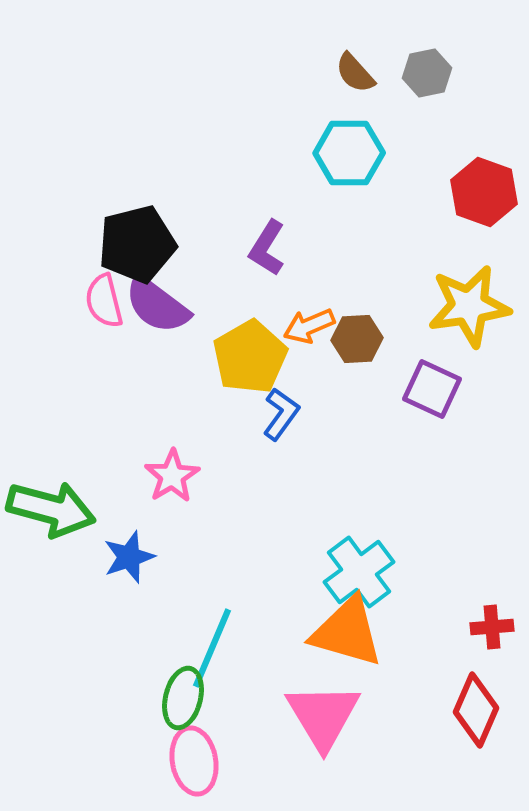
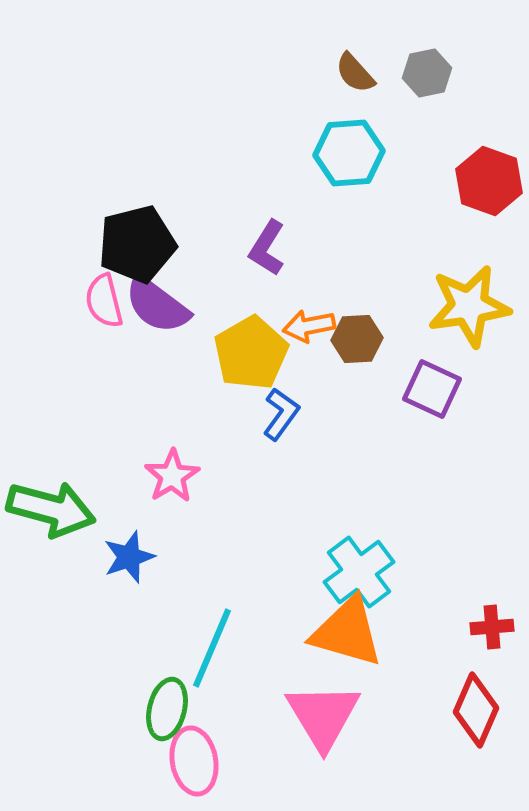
cyan hexagon: rotated 4 degrees counterclockwise
red hexagon: moved 5 px right, 11 px up
orange arrow: rotated 12 degrees clockwise
yellow pentagon: moved 1 px right, 4 px up
green ellipse: moved 16 px left, 11 px down
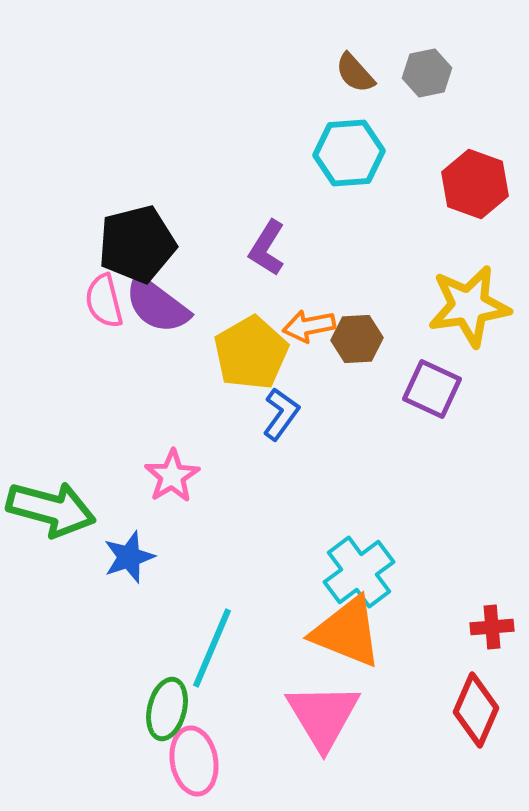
red hexagon: moved 14 px left, 3 px down
orange triangle: rotated 6 degrees clockwise
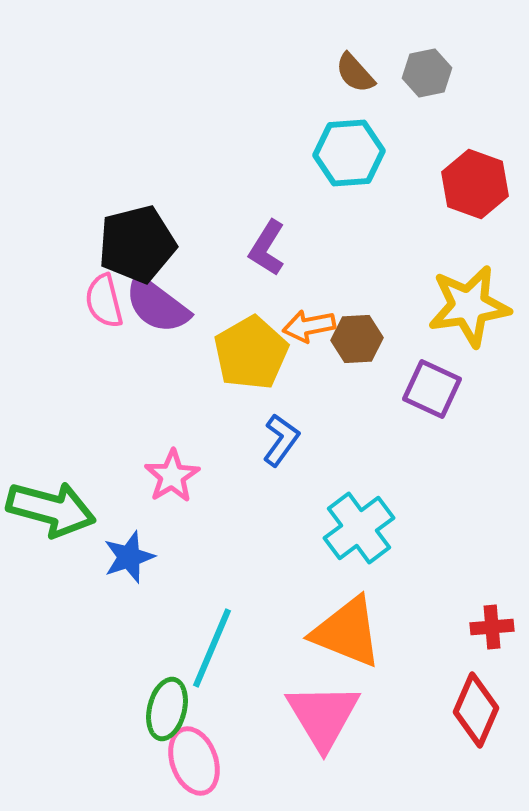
blue L-shape: moved 26 px down
cyan cross: moved 44 px up
pink ellipse: rotated 10 degrees counterclockwise
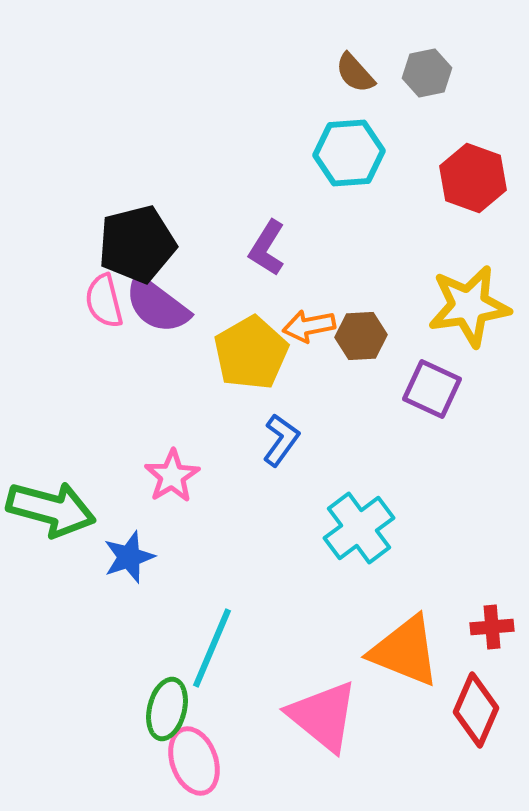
red hexagon: moved 2 px left, 6 px up
brown hexagon: moved 4 px right, 3 px up
orange triangle: moved 58 px right, 19 px down
pink triangle: rotated 20 degrees counterclockwise
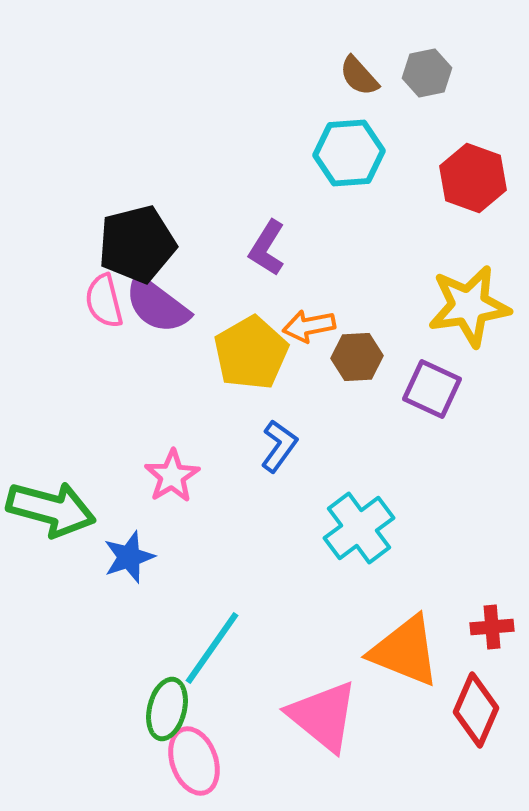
brown semicircle: moved 4 px right, 3 px down
brown hexagon: moved 4 px left, 21 px down
blue L-shape: moved 2 px left, 6 px down
cyan line: rotated 12 degrees clockwise
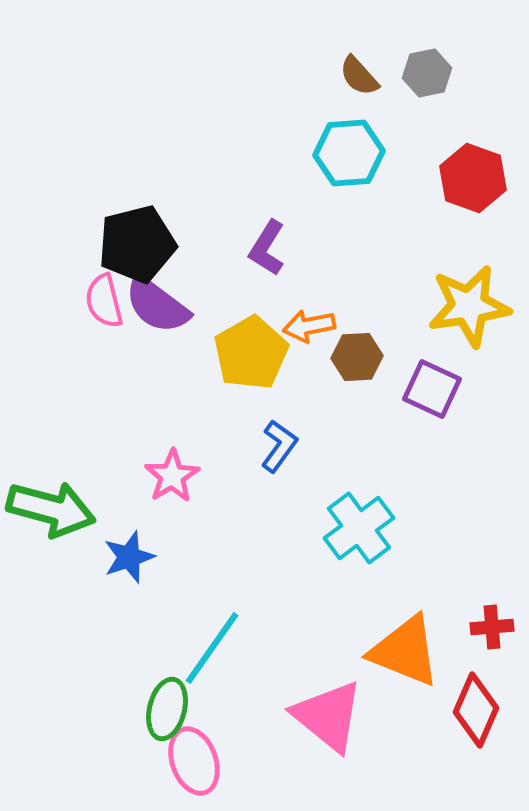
pink triangle: moved 5 px right
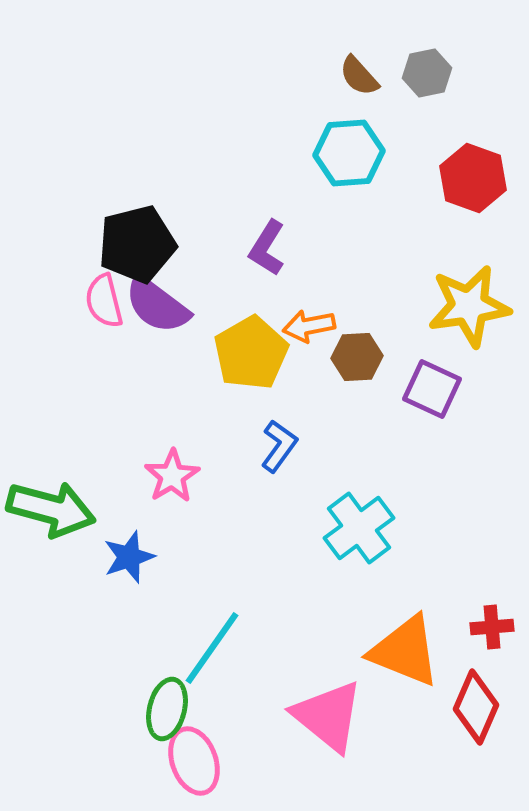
red diamond: moved 3 px up
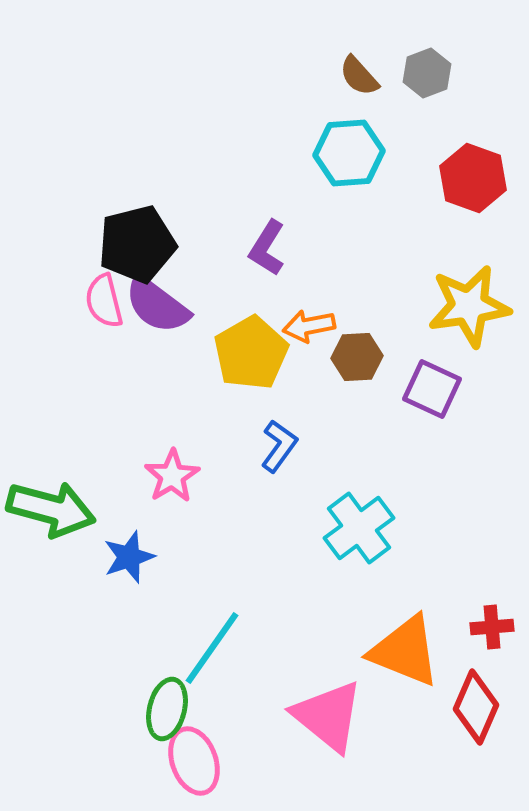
gray hexagon: rotated 9 degrees counterclockwise
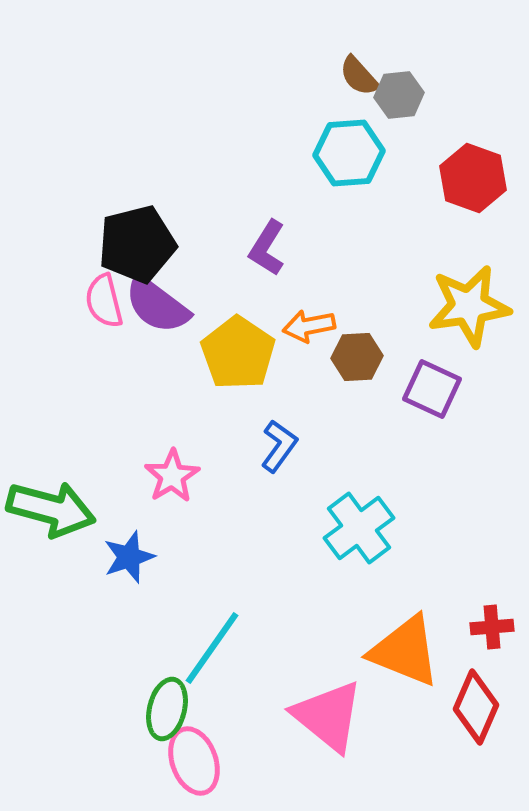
gray hexagon: moved 28 px left, 22 px down; rotated 15 degrees clockwise
yellow pentagon: moved 13 px left; rotated 8 degrees counterclockwise
